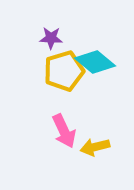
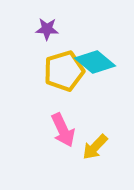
purple star: moved 4 px left, 9 px up
pink arrow: moved 1 px left, 1 px up
yellow arrow: rotated 32 degrees counterclockwise
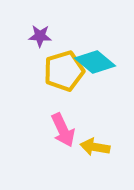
purple star: moved 7 px left, 7 px down
yellow arrow: rotated 56 degrees clockwise
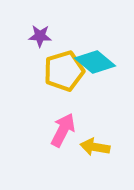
pink arrow: rotated 128 degrees counterclockwise
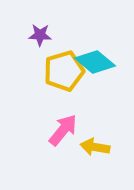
purple star: moved 1 px up
pink arrow: rotated 12 degrees clockwise
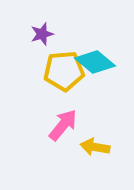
purple star: moved 2 px right, 1 px up; rotated 20 degrees counterclockwise
yellow pentagon: rotated 12 degrees clockwise
pink arrow: moved 5 px up
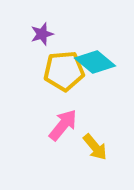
yellow arrow: rotated 140 degrees counterclockwise
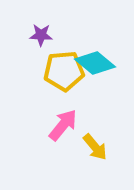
purple star: moved 1 px left, 1 px down; rotated 20 degrees clockwise
cyan diamond: moved 1 px down
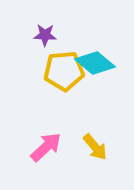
purple star: moved 4 px right
pink arrow: moved 17 px left, 22 px down; rotated 8 degrees clockwise
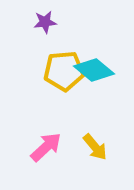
purple star: moved 13 px up; rotated 10 degrees counterclockwise
cyan diamond: moved 1 px left, 7 px down
